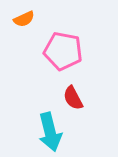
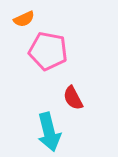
pink pentagon: moved 15 px left
cyan arrow: moved 1 px left
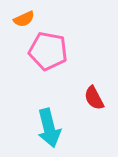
red semicircle: moved 21 px right
cyan arrow: moved 4 px up
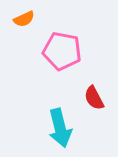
pink pentagon: moved 14 px right
cyan arrow: moved 11 px right
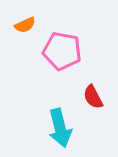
orange semicircle: moved 1 px right, 6 px down
red semicircle: moved 1 px left, 1 px up
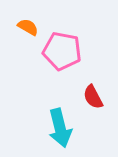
orange semicircle: moved 3 px right, 2 px down; rotated 125 degrees counterclockwise
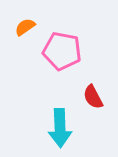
orange semicircle: moved 3 px left; rotated 65 degrees counterclockwise
cyan arrow: rotated 12 degrees clockwise
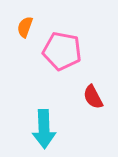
orange semicircle: rotated 35 degrees counterclockwise
cyan arrow: moved 16 px left, 1 px down
